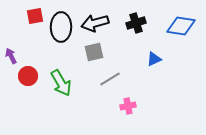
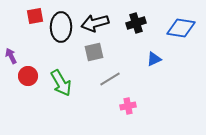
blue diamond: moved 2 px down
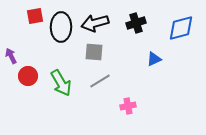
blue diamond: rotated 24 degrees counterclockwise
gray square: rotated 18 degrees clockwise
gray line: moved 10 px left, 2 px down
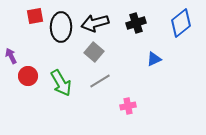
blue diamond: moved 5 px up; rotated 24 degrees counterclockwise
gray square: rotated 36 degrees clockwise
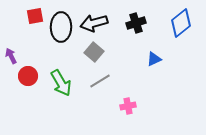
black arrow: moved 1 px left
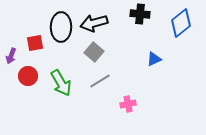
red square: moved 27 px down
black cross: moved 4 px right, 9 px up; rotated 24 degrees clockwise
purple arrow: rotated 133 degrees counterclockwise
pink cross: moved 2 px up
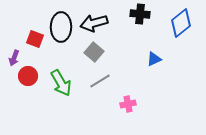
red square: moved 4 px up; rotated 30 degrees clockwise
purple arrow: moved 3 px right, 2 px down
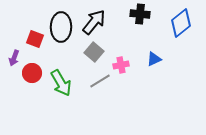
black arrow: moved 1 px up; rotated 144 degrees clockwise
red circle: moved 4 px right, 3 px up
pink cross: moved 7 px left, 39 px up
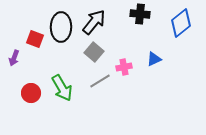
pink cross: moved 3 px right, 2 px down
red circle: moved 1 px left, 20 px down
green arrow: moved 1 px right, 5 px down
